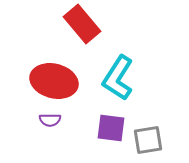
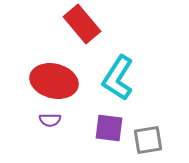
purple square: moved 2 px left
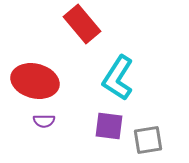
red ellipse: moved 19 px left
purple semicircle: moved 6 px left, 1 px down
purple square: moved 2 px up
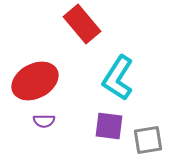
red ellipse: rotated 42 degrees counterclockwise
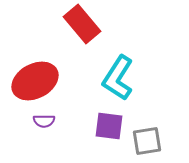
gray square: moved 1 px left, 1 px down
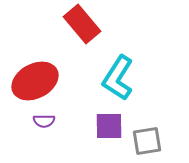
purple square: rotated 8 degrees counterclockwise
